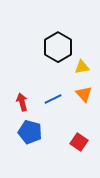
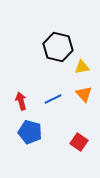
black hexagon: rotated 16 degrees counterclockwise
red arrow: moved 1 px left, 1 px up
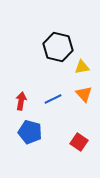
red arrow: rotated 24 degrees clockwise
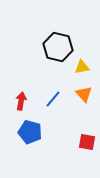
blue line: rotated 24 degrees counterclockwise
red square: moved 8 px right; rotated 24 degrees counterclockwise
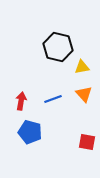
blue line: rotated 30 degrees clockwise
